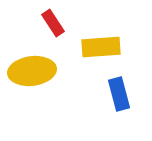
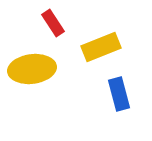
yellow rectangle: rotated 18 degrees counterclockwise
yellow ellipse: moved 2 px up
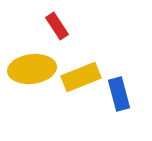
red rectangle: moved 4 px right, 3 px down
yellow rectangle: moved 20 px left, 30 px down
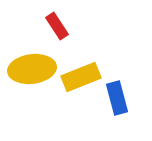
blue rectangle: moved 2 px left, 4 px down
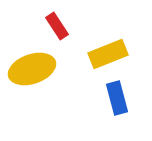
yellow ellipse: rotated 12 degrees counterclockwise
yellow rectangle: moved 27 px right, 23 px up
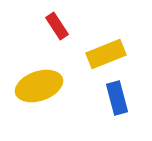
yellow rectangle: moved 2 px left
yellow ellipse: moved 7 px right, 17 px down
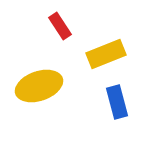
red rectangle: moved 3 px right
blue rectangle: moved 4 px down
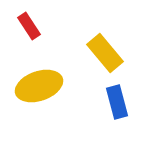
red rectangle: moved 31 px left
yellow rectangle: moved 1 px left, 1 px up; rotated 72 degrees clockwise
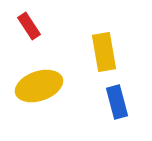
yellow rectangle: moved 1 px left, 1 px up; rotated 30 degrees clockwise
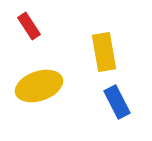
blue rectangle: rotated 12 degrees counterclockwise
